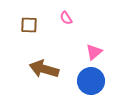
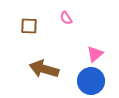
brown square: moved 1 px down
pink triangle: moved 1 px right, 2 px down
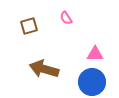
brown square: rotated 18 degrees counterclockwise
pink triangle: rotated 42 degrees clockwise
blue circle: moved 1 px right, 1 px down
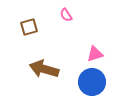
pink semicircle: moved 3 px up
brown square: moved 1 px down
pink triangle: rotated 18 degrees counterclockwise
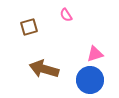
blue circle: moved 2 px left, 2 px up
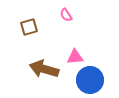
pink triangle: moved 20 px left, 3 px down; rotated 12 degrees clockwise
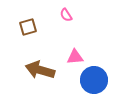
brown square: moved 1 px left
brown arrow: moved 4 px left, 1 px down
blue circle: moved 4 px right
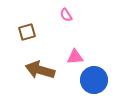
brown square: moved 1 px left, 5 px down
